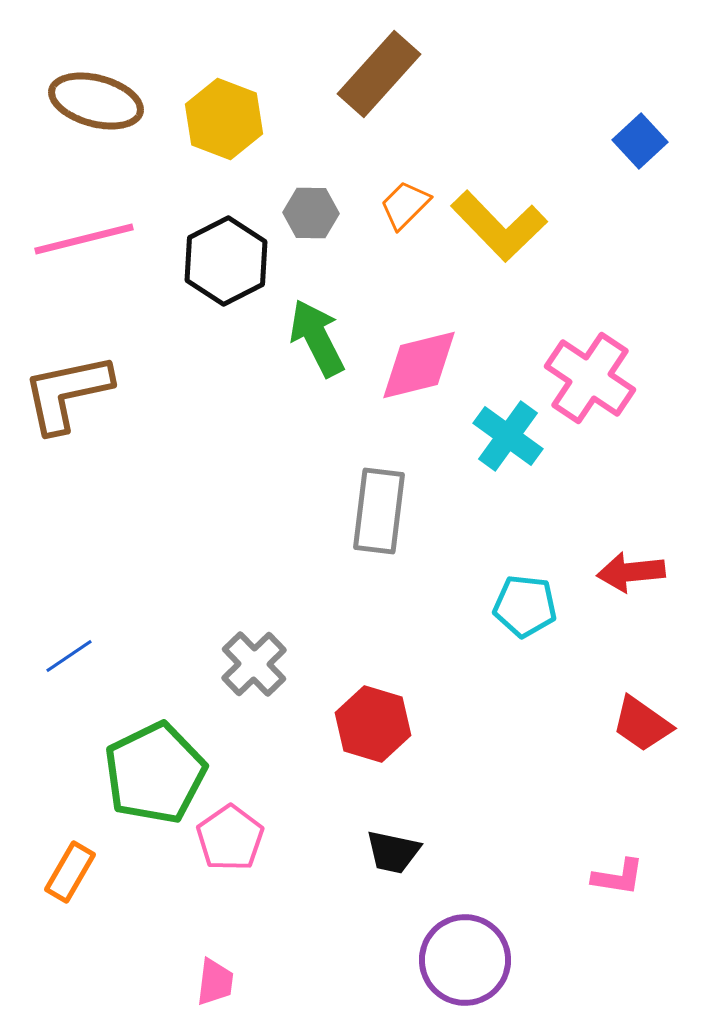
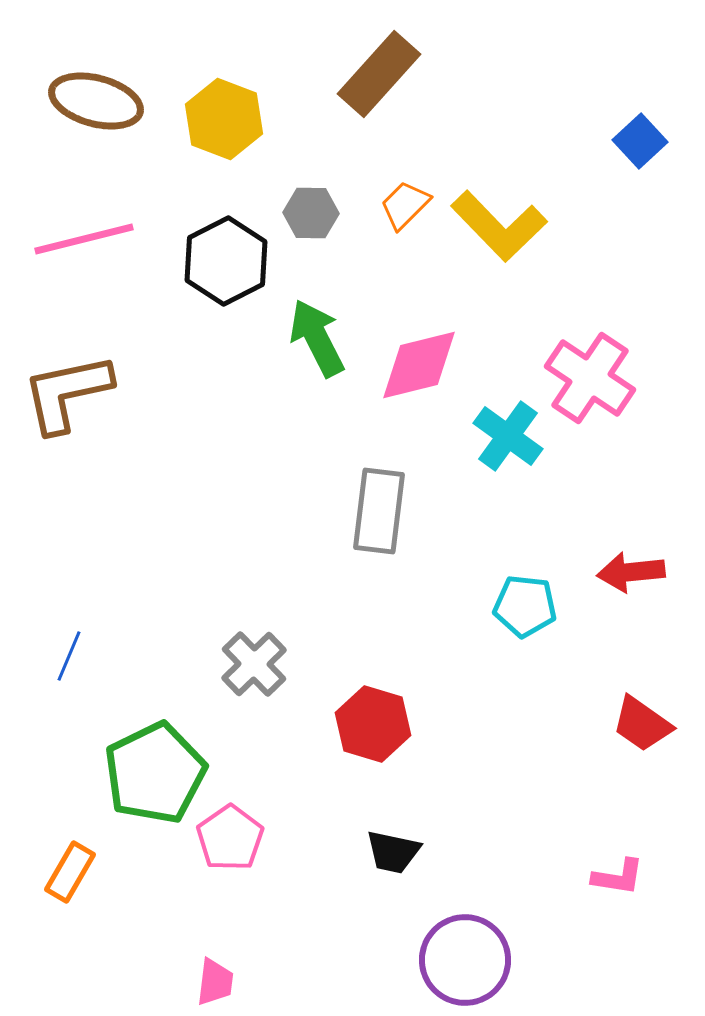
blue line: rotated 33 degrees counterclockwise
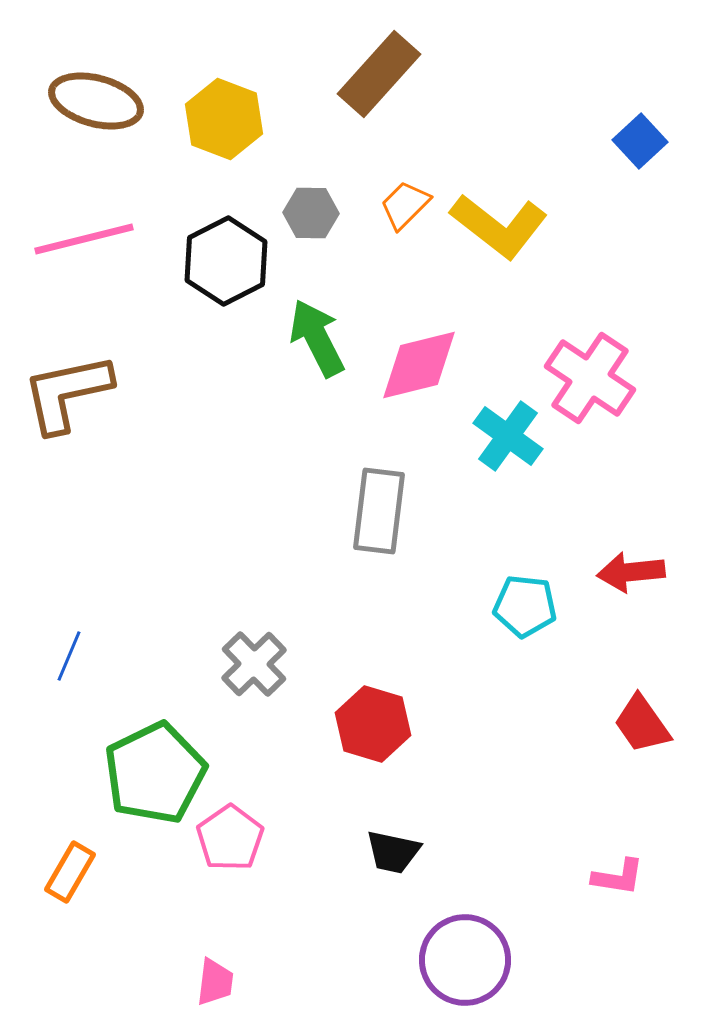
yellow L-shape: rotated 8 degrees counterclockwise
red trapezoid: rotated 20 degrees clockwise
